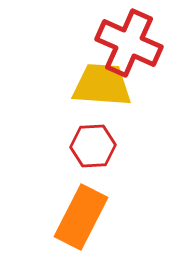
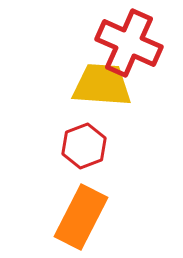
red hexagon: moved 9 px left; rotated 18 degrees counterclockwise
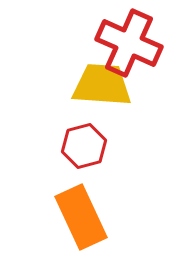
red hexagon: rotated 6 degrees clockwise
orange rectangle: rotated 52 degrees counterclockwise
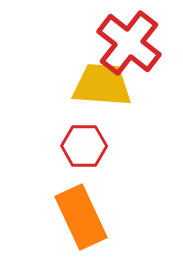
red cross: rotated 14 degrees clockwise
red hexagon: rotated 15 degrees clockwise
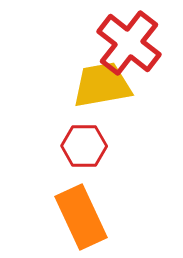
yellow trapezoid: rotated 14 degrees counterclockwise
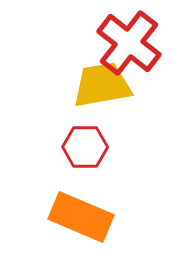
red hexagon: moved 1 px right, 1 px down
orange rectangle: rotated 42 degrees counterclockwise
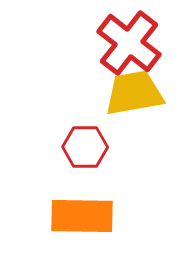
yellow trapezoid: moved 32 px right, 8 px down
orange rectangle: moved 1 px right, 1 px up; rotated 22 degrees counterclockwise
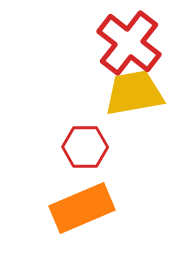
orange rectangle: moved 8 px up; rotated 24 degrees counterclockwise
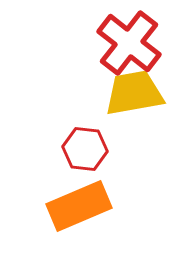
red hexagon: moved 2 px down; rotated 6 degrees clockwise
orange rectangle: moved 3 px left, 2 px up
